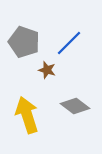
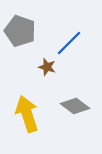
gray pentagon: moved 4 px left, 11 px up
brown star: moved 3 px up
yellow arrow: moved 1 px up
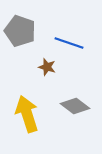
blue line: rotated 64 degrees clockwise
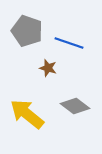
gray pentagon: moved 7 px right
brown star: moved 1 px right, 1 px down
yellow arrow: rotated 33 degrees counterclockwise
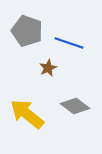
brown star: rotated 30 degrees clockwise
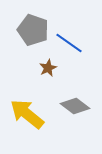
gray pentagon: moved 6 px right, 1 px up
blue line: rotated 16 degrees clockwise
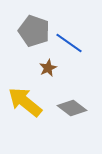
gray pentagon: moved 1 px right, 1 px down
gray diamond: moved 3 px left, 2 px down
yellow arrow: moved 2 px left, 12 px up
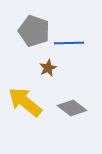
blue line: rotated 36 degrees counterclockwise
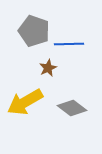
blue line: moved 1 px down
yellow arrow: rotated 69 degrees counterclockwise
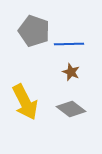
brown star: moved 23 px right, 4 px down; rotated 24 degrees counterclockwise
yellow arrow: rotated 87 degrees counterclockwise
gray diamond: moved 1 px left, 1 px down
